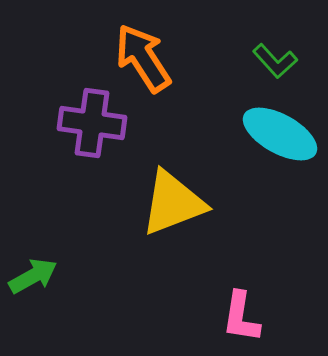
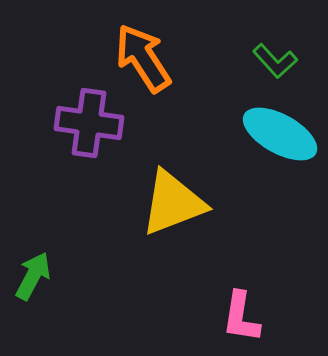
purple cross: moved 3 px left
green arrow: rotated 33 degrees counterclockwise
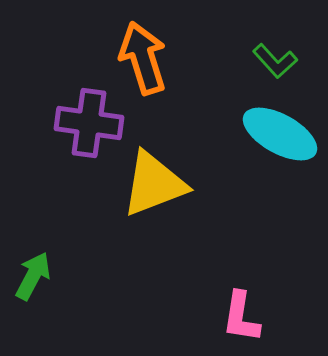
orange arrow: rotated 16 degrees clockwise
yellow triangle: moved 19 px left, 19 px up
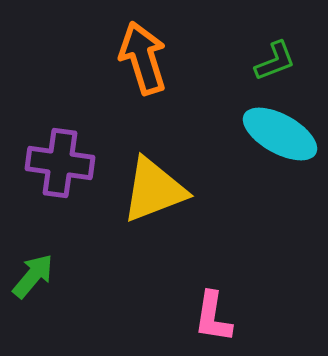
green L-shape: rotated 69 degrees counterclockwise
purple cross: moved 29 px left, 40 px down
yellow triangle: moved 6 px down
green arrow: rotated 12 degrees clockwise
pink L-shape: moved 28 px left
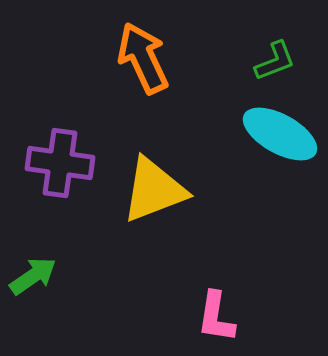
orange arrow: rotated 8 degrees counterclockwise
green arrow: rotated 15 degrees clockwise
pink L-shape: moved 3 px right
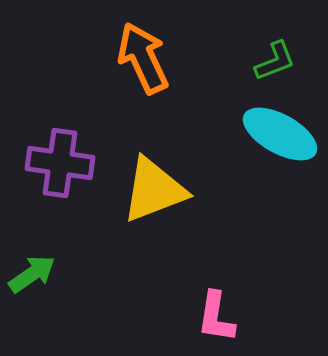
green arrow: moved 1 px left, 2 px up
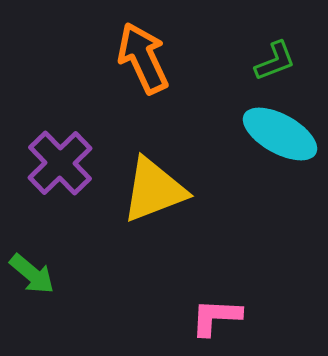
purple cross: rotated 38 degrees clockwise
green arrow: rotated 75 degrees clockwise
pink L-shape: rotated 84 degrees clockwise
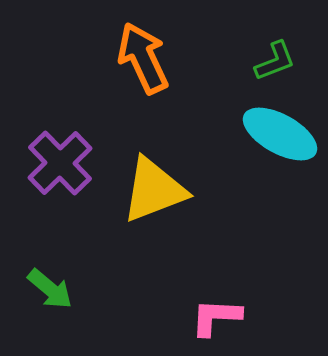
green arrow: moved 18 px right, 15 px down
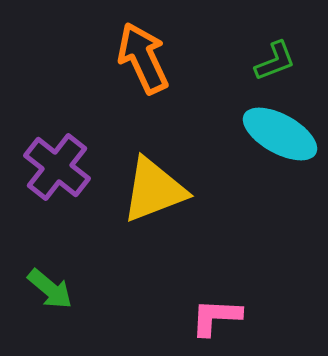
purple cross: moved 3 px left, 4 px down; rotated 8 degrees counterclockwise
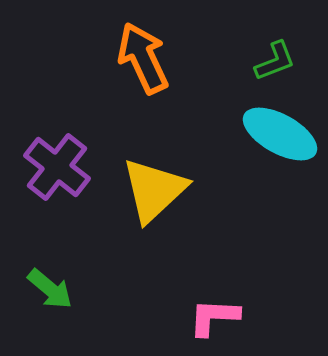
yellow triangle: rotated 22 degrees counterclockwise
pink L-shape: moved 2 px left
